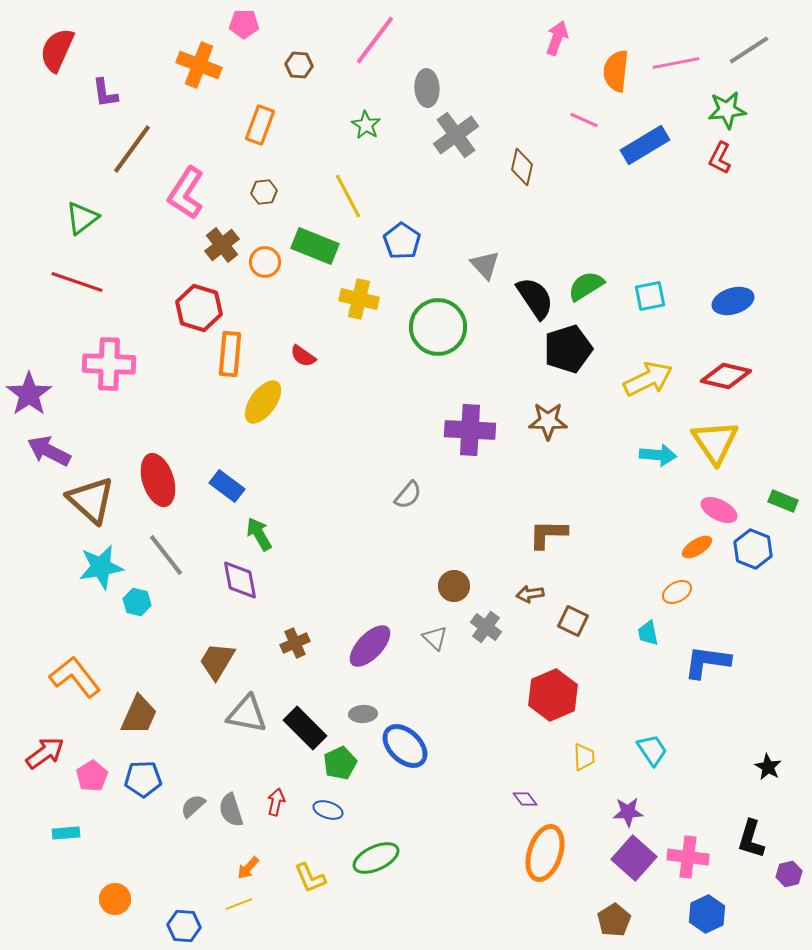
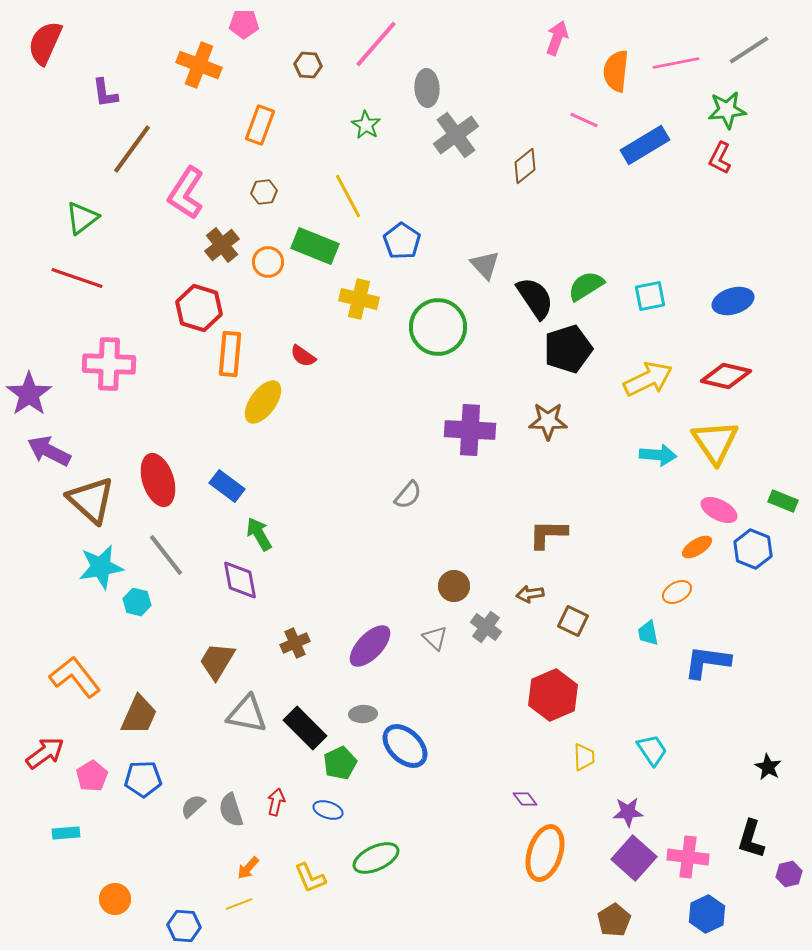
pink line at (375, 40): moved 1 px right, 4 px down; rotated 4 degrees clockwise
red semicircle at (57, 50): moved 12 px left, 7 px up
brown hexagon at (299, 65): moved 9 px right
brown diamond at (522, 167): moved 3 px right, 1 px up; rotated 39 degrees clockwise
orange circle at (265, 262): moved 3 px right
red line at (77, 282): moved 4 px up
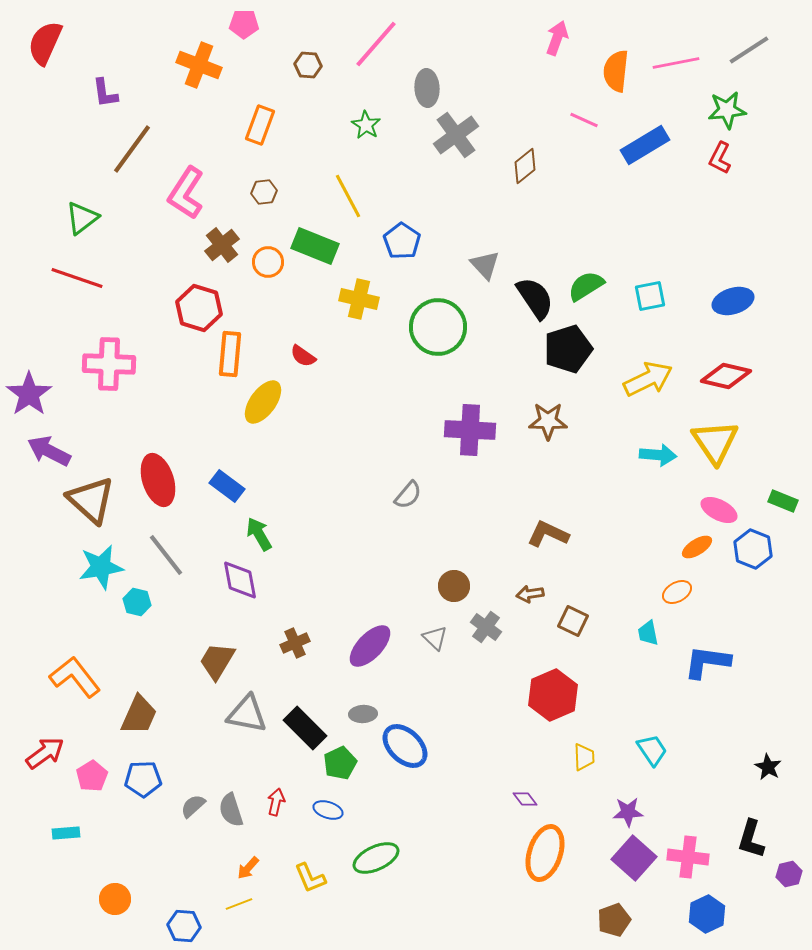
brown L-shape at (548, 534): rotated 24 degrees clockwise
brown pentagon at (614, 920): rotated 12 degrees clockwise
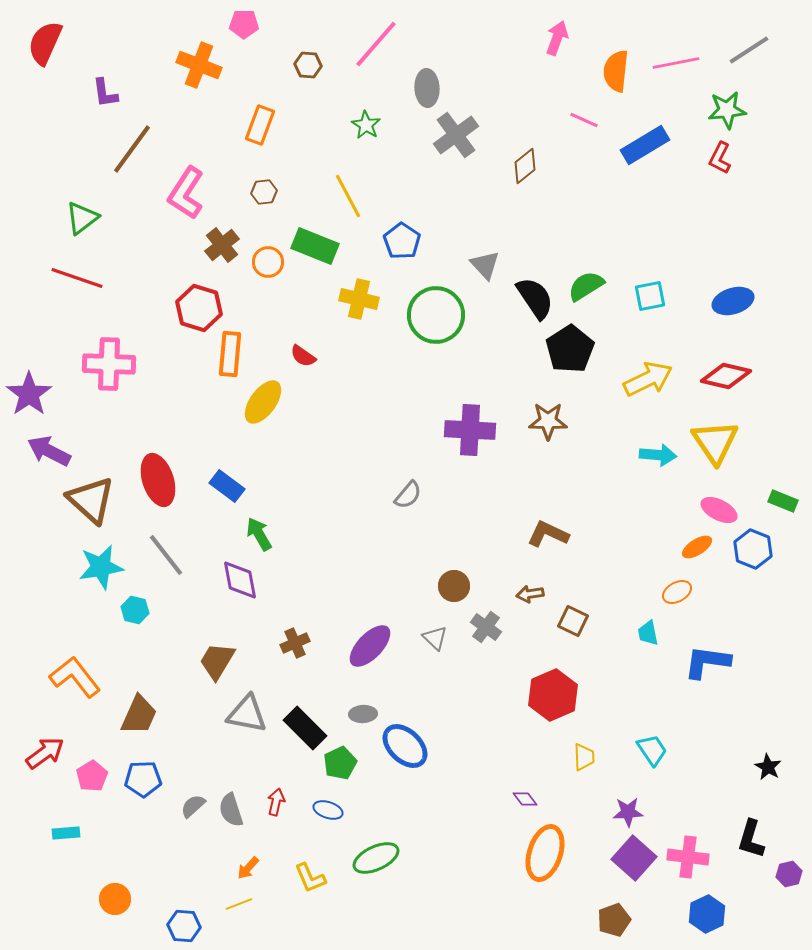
green circle at (438, 327): moved 2 px left, 12 px up
black pentagon at (568, 349): moved 2 px right; rotated 15 degrees counterclockwise
cyan hexagon at (137, 602): moved 2 px left, 8 px down
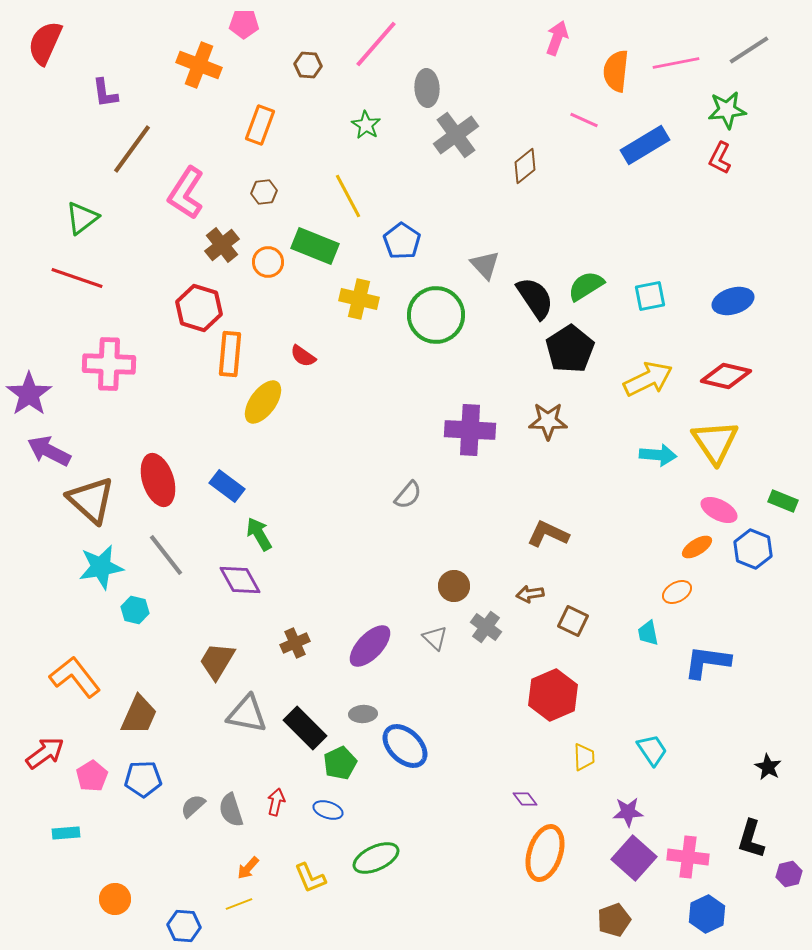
purple diamond at (240, 580): rotated 18 degrees counterclockwise
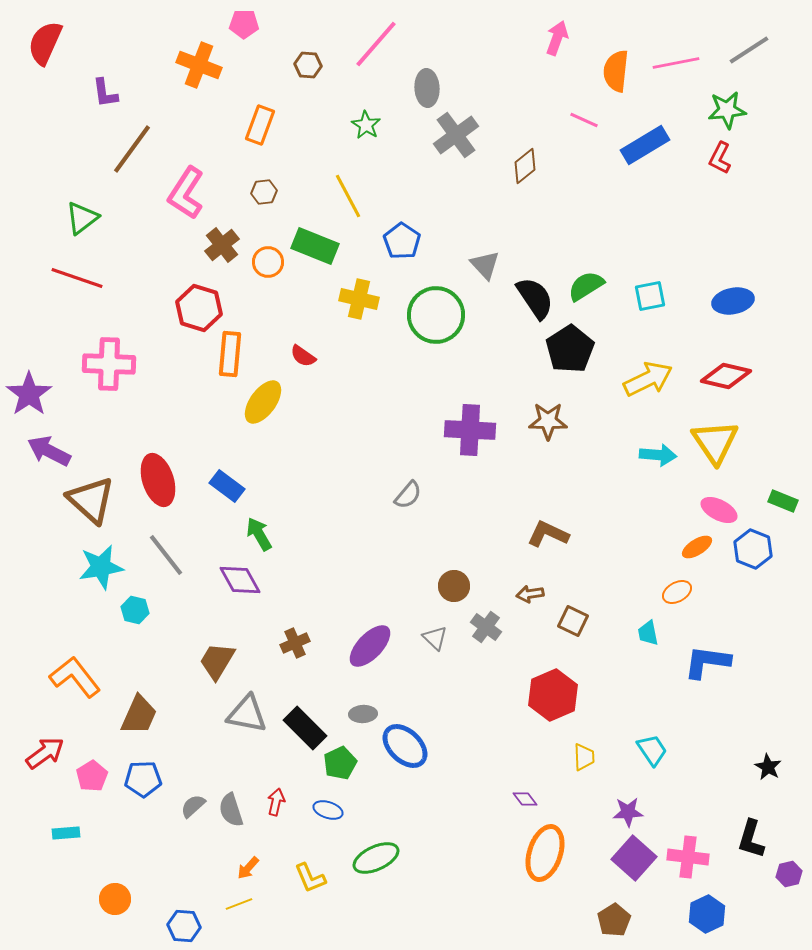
blue ellipse at (733, 301): rotated 6 degrees clockwise
brown pentagon at (614, 920): rotated 12 degrees counterclockwise
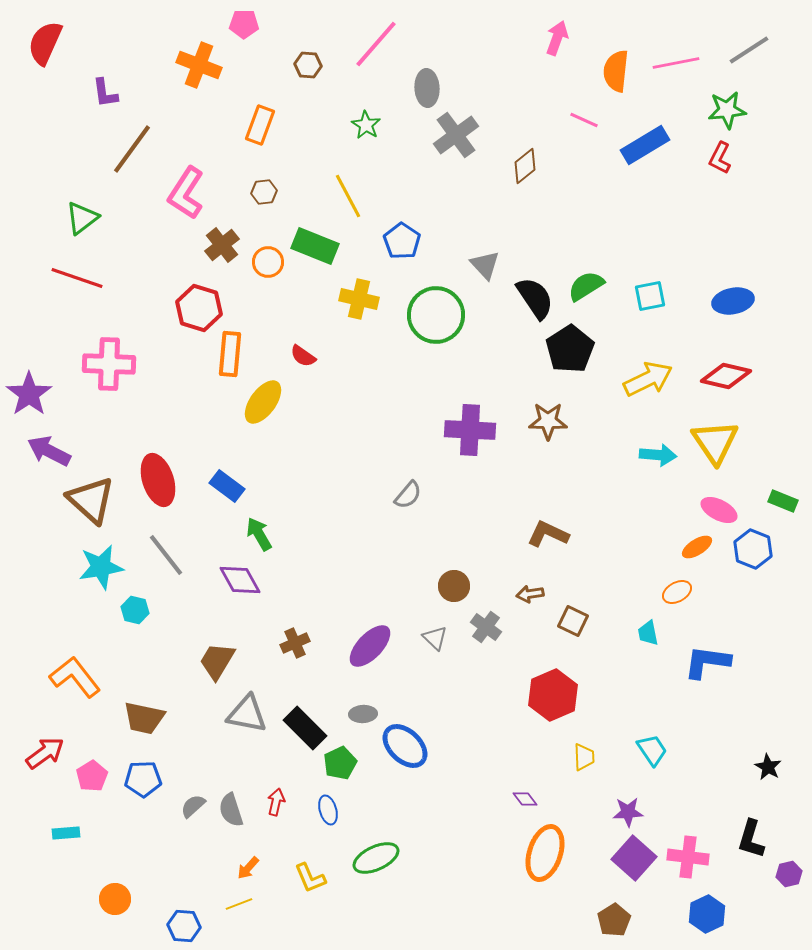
brown trapezoid at (139, 715): moved 5 px right, 3 px down; rotated 78 degrees clockwise
blue ellipse at (328, 810): rotated 56 degrees clockwise
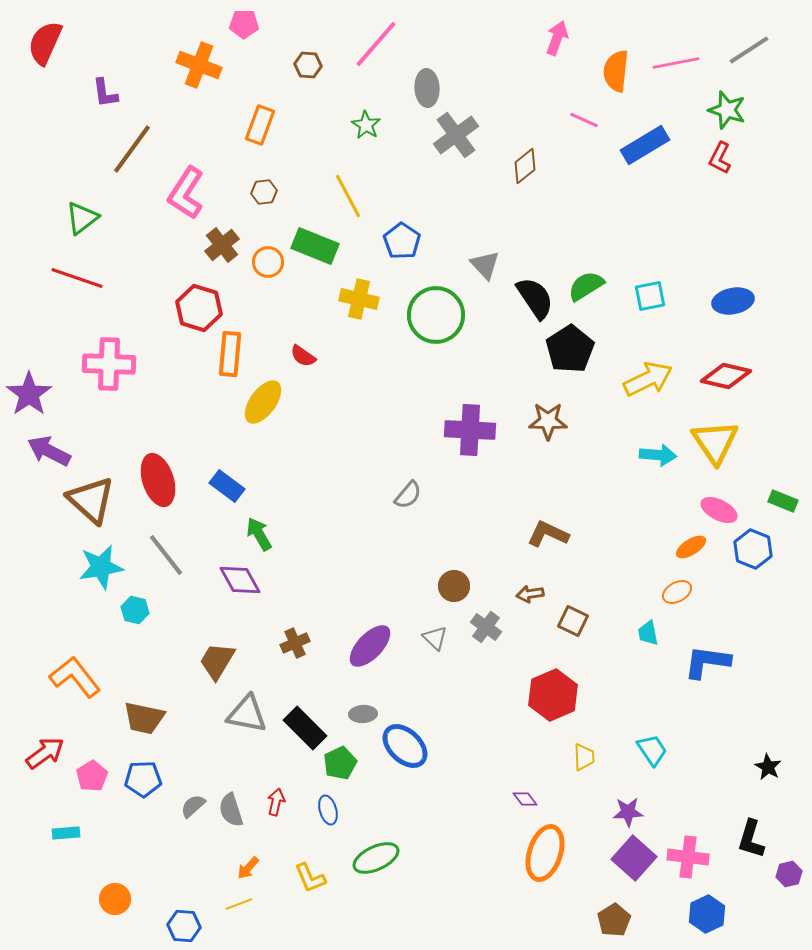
green star at (727, 110): rotated 24 degrees clockwise
orange ellipse at (697, 547): moved 6 px left
